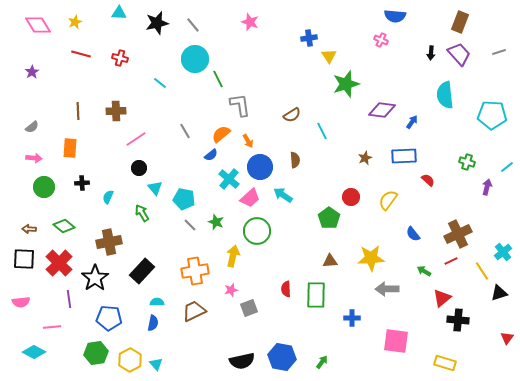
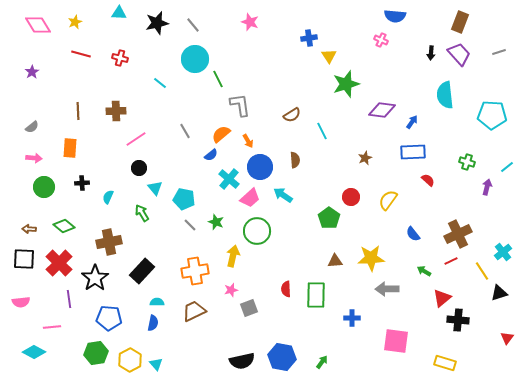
blue rectangle at (404, 156): moved 9 px right, 4 px up
brown triangle at (330, 261): moved 5 px right
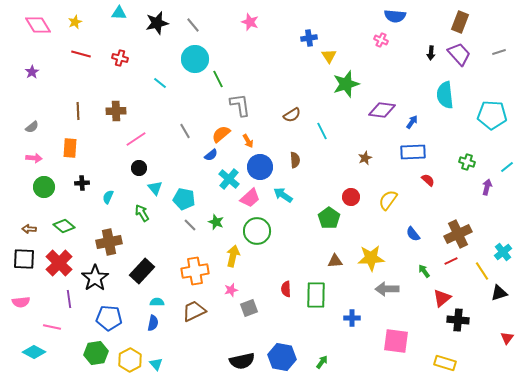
green arrow at (424, 271): rotated 24 degrees clockwise
pink line at (52, 327): rotated 18 degrees clockwise
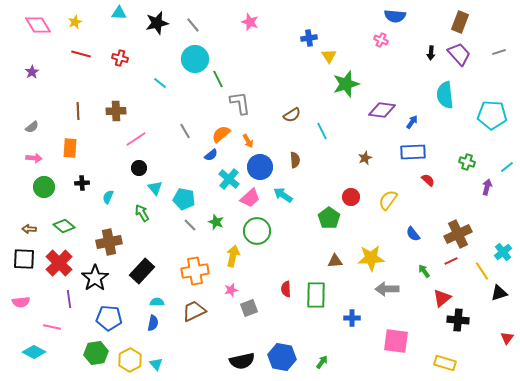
gray L-shape at (240, 105): moved 2 px up
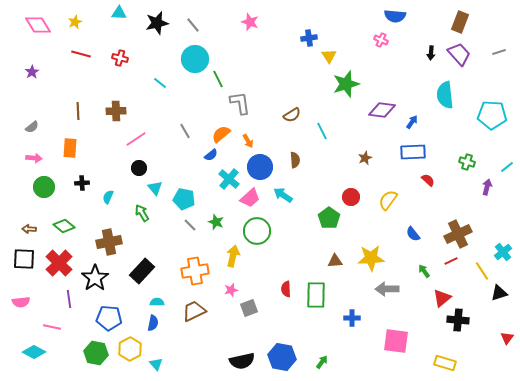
green hexagon at (96, 353): rotated 20 degrees clockwise
yellow hexagon at (130, 360): moved 11 px up
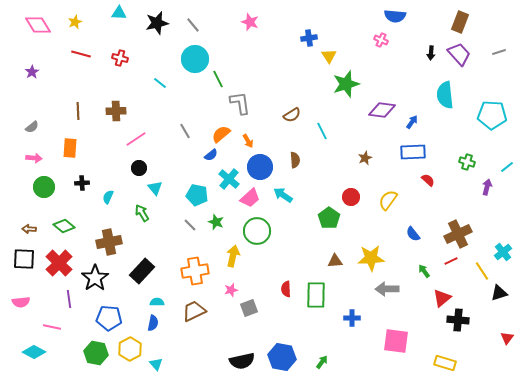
cyan pentagon at (184, 199): moved 13 px right, 4 px up
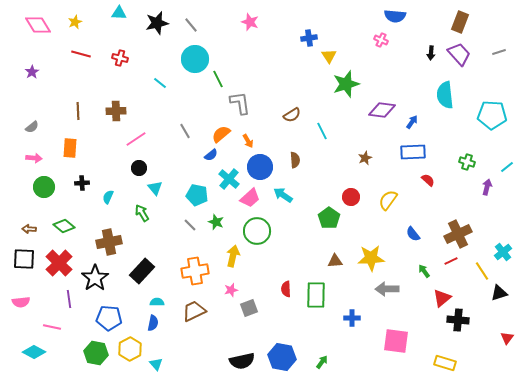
gray line at (193, 25): moved 2 px left
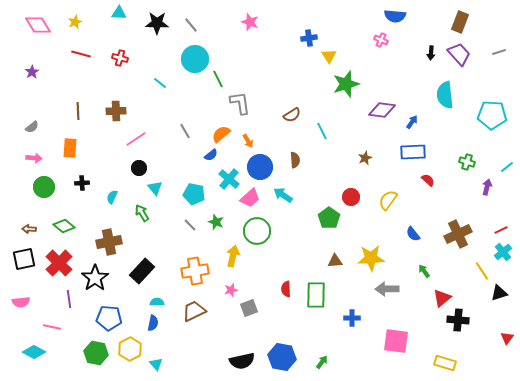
black star at (157, 23): rotated 15 degrees clockwise
cyan pentagon at (197, 195): moved 3 px left, 1 px up
cyan semicircle at (108, 197): moved 4 px right
black square at (24, 259): rotated 15 degrees counterclockwise
red line at (451, 261): moved 50 px right, 31 px up
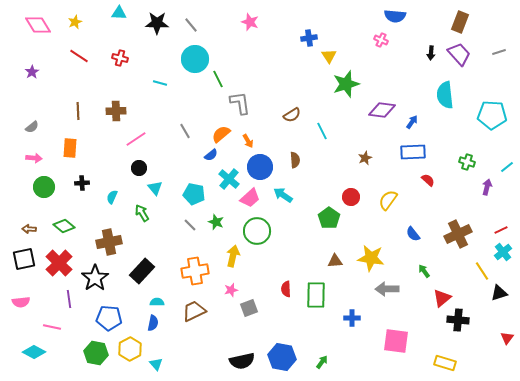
red line at (81, 54): moved 2 px left, 2 px down; rotated 18 degrees clockwise
cyan line at (160, 83): rotated 24 degrees counterclockwise
yellow star at (371, 258): rotated 12 degrees clockwise
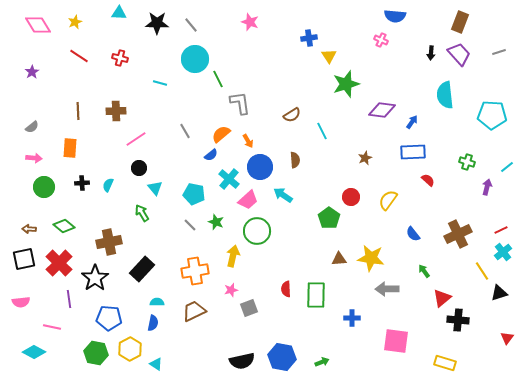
cyan semicircle at (112, 197): moved 4 px left, 12 px up
pink trapezoid at (250, 198): moved 2 px left, 2 px down
brown triangle at (335, 261): moved 4 px right, 2 px up
black rectangle at (142, 271): moved 2 px up
green arrow at (322, 362): rotated 32 degrees clockwise
cyan triangle at (156, 364): rotated 16 degrees counterclockwise
